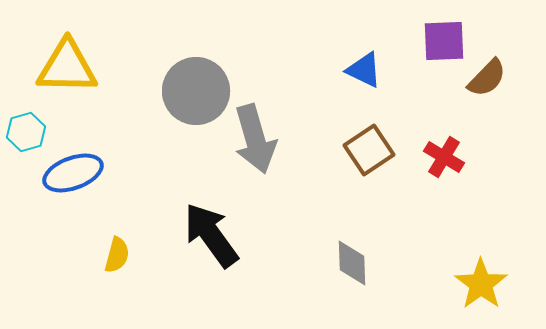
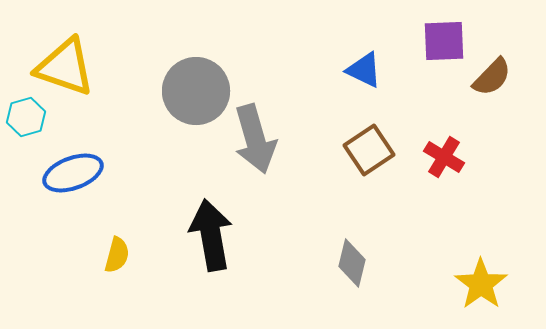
yellow triangle: moved 2 px left; rotated 18 degrees clockwise
brown semicircle: moved 5 px right, 1 px up
cyan hexagon: moved 15 px up
black arrow: rotated 26 degrees clockwise
gray diamond: rotated 15 degrees clockwise
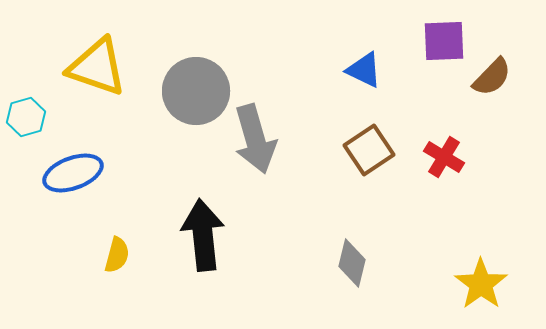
yellow triangle: moved 32 px right
black arrow: moved 8 px left; rotated 4 degrees clockwise
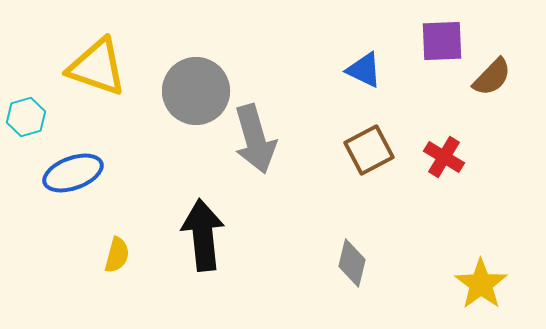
purple square: moved 2 px left
brown square: rotated 6 degrees clockwise
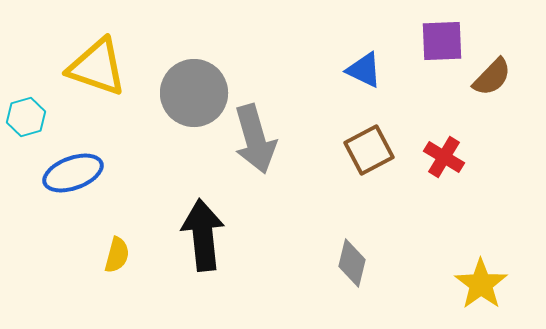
gray circle: moved 2 px left, 2 px down
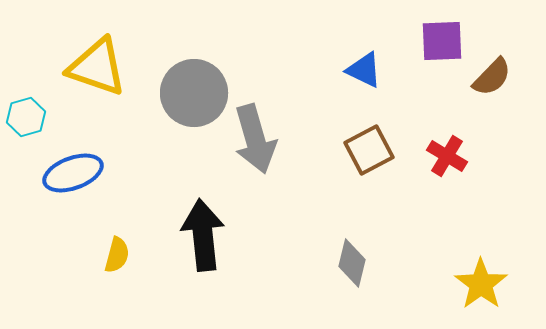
red cross: moved 3 px right, 1 px up
